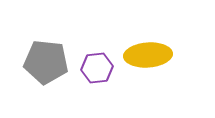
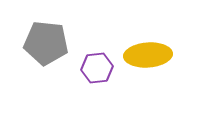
gray pentagon: moved 19 px up
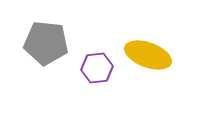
yellow ellipse: rotated 24 degrees clockwise
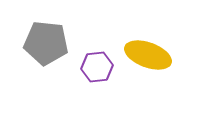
purple hexagon: moved 1 px up
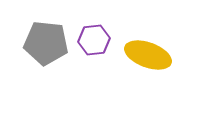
purple hexagon: moved 3 px left, 27 px up
